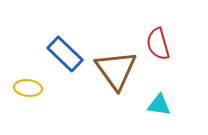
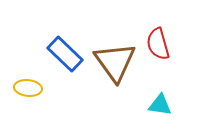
brown triangle: moved 1 px left, 8 px up
cyan triangle: moved 1 px right
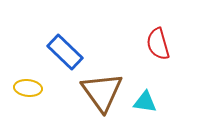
blue rectangle: moved 2 px up
brown triangle: moved 13 px left, 30 px down
cyan triangle: moved 15 px left, 3 px up
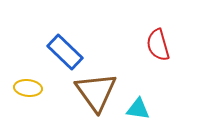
red semicircle: moved 1 px down
brown triangle: moved 6 px left
cyan triangle: moved 7 px left, 7 px down
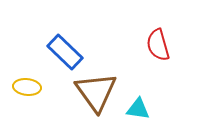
yellow ellipse: moved 1 px left, 1 px up
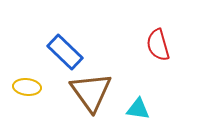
brown triangle: moved 5 px left
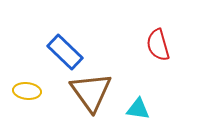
yellow ellipse: moved 4 px down
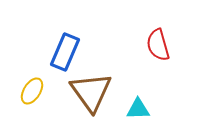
blue rectangle: rotated 69 degrees clockwise
yellow ellipse: moved 5 px right; rotated 64 degrees counterclockwise
cyan triangle: rotated 10 degrees counterclockwise
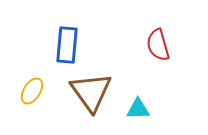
blue rectangle: moved 2 px right, 7 px up; rotated 18 degrees counterclockwise
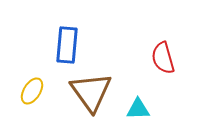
red semicircle: moved 5 px right, 13 px down
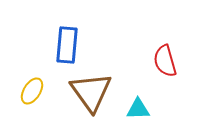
red semicircle: moved 2 px right, 3 px down
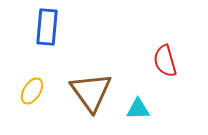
blue rectangle: moved 20 px left, 18 px up
